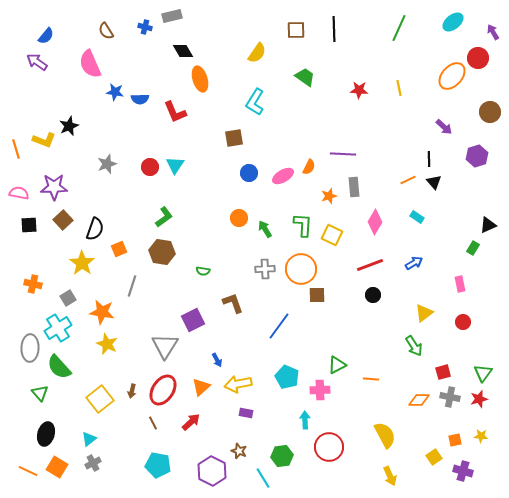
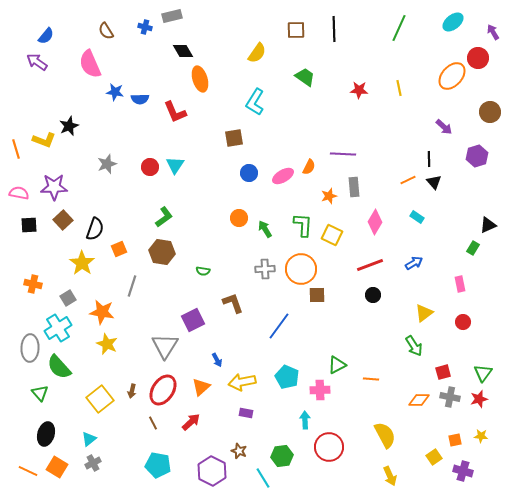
yellow arrow at (238, 384): moved 4 px right, 2 px up
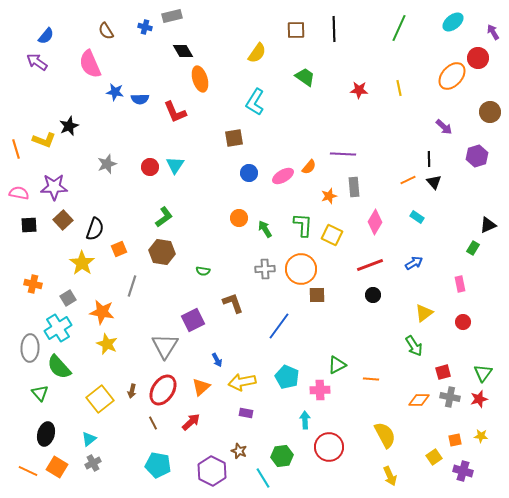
orange semicircle at (309, 167): rotated 14 degrees clockwise
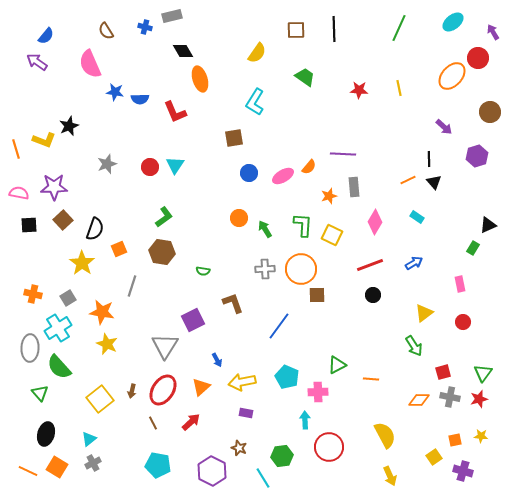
orange cross at (33, 284): moved 10 px down
pink cross at (320, 390): moved 2 px left, 2 px down
brown star at (239, 451): moved 3 px up
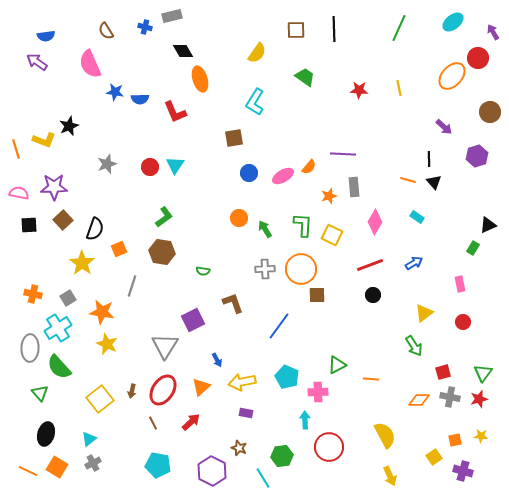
blue semicircle at (46, 36): rotated 42 degrees clockwise
orange line at (408, 180): rotated 42 degrees clockwise
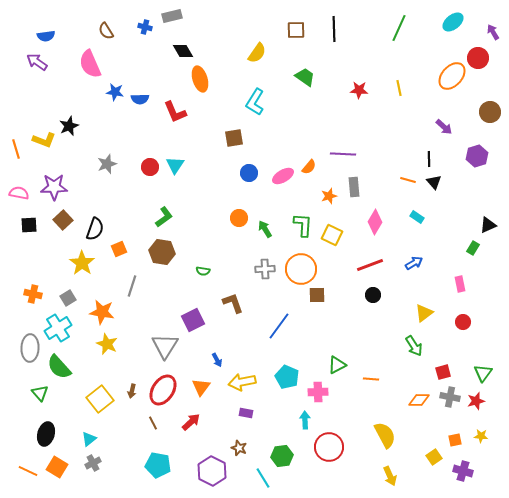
orange triangle at (201, 387): rotated 12 degrees counterclockwise
red star at (479, 399): moved 3 px left, 2 px down
